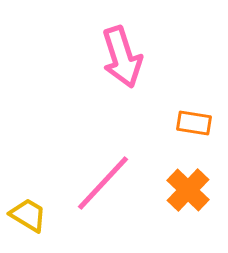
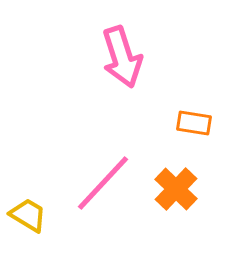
orange cross: moved 12 px left, 1 px up
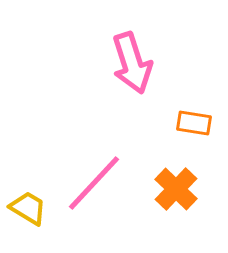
pink arrow: moved 10 px right, 6 px down
pink line: moved 9 px left
yellow trapezoid: moved 7 px up
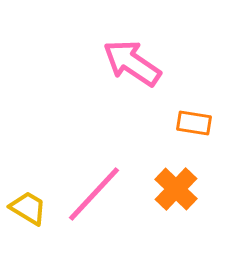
pink arrow: rotated 142 degrees clockwise
pink line: moved 11 px down
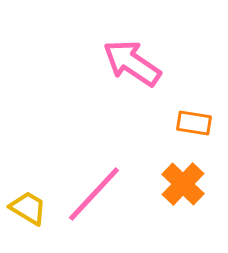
orange cross: moved 7 px right, 5 px up
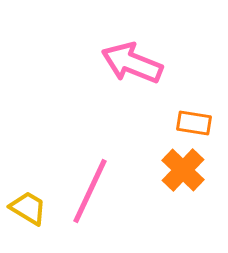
pink arrow: rotated 12 degrees counterclockwise
orange cross: moved 14 px up
pink line: moved 4 px left, 3 px up; rotated 18 degrees counterclockwise
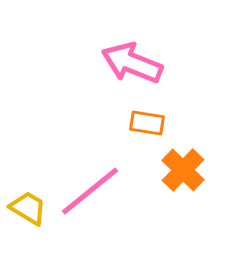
orange rectangle: moved 47 px left
pink line: rotated 26 degrees clockwise
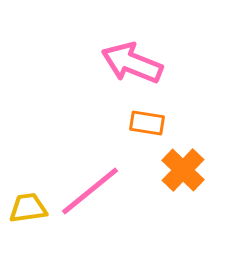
yellow trapezoid: rotated 39 degrees counterclockwise
